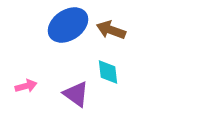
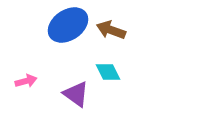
cyan diamond: rotated 20 degrees counterclockwise
pink arrow: moved 5 px up
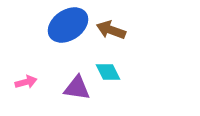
pink arrow: moved 1 px down
purple triangle: moved 1 px right, 6 px up; rotated 28 degrees counterclockwise
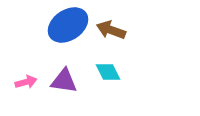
purple triangle: moved 13 px left, 7 px up
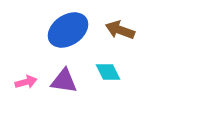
blue ellipse: moved 5 px down
brown arrow: moved 9 px right
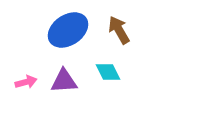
brown arrow: moved 1 px left; rotated 40 degrees clockwise
purple triangle: rotated 12 degrees counterclockwise
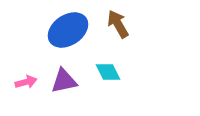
brown arrow: moved 1 px left, 6 px up
purple triangle: rotated 8 degrees counterclockwise
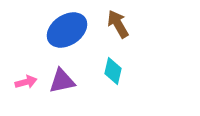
blue ellipse: moved 1 px left
cyan diamond: moved 5 px right, 1 px up; rotated 40 degrees clockwise
purple triangle: moved 2 px left
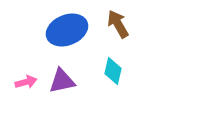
blue ellipse: rotated 12 degrees clockwise
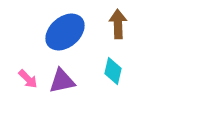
brown arrow: rotated 28 degrees clockwise
blue ellipse: moved 2 px left, 2 px down; rotated 18 degrees counterclockwise
pink arrow: moved 2 px right, 3 px up; rotated 60 degrees clockwise
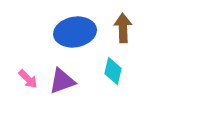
brown arrow: moved 5 px right, 4 px down
blue ellipse: moved 10 px right; rotated 30 degrees clockwise
purple triangle: rotated 8 degrees counterclockwise
